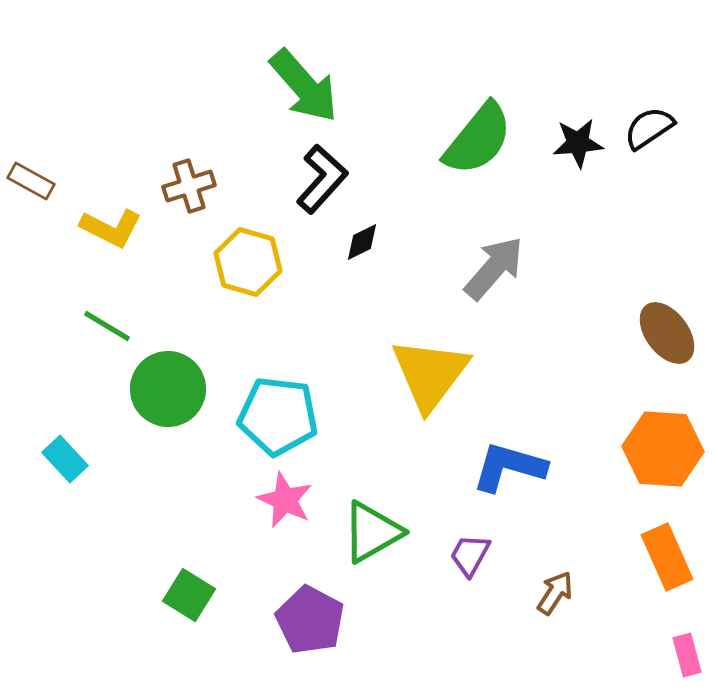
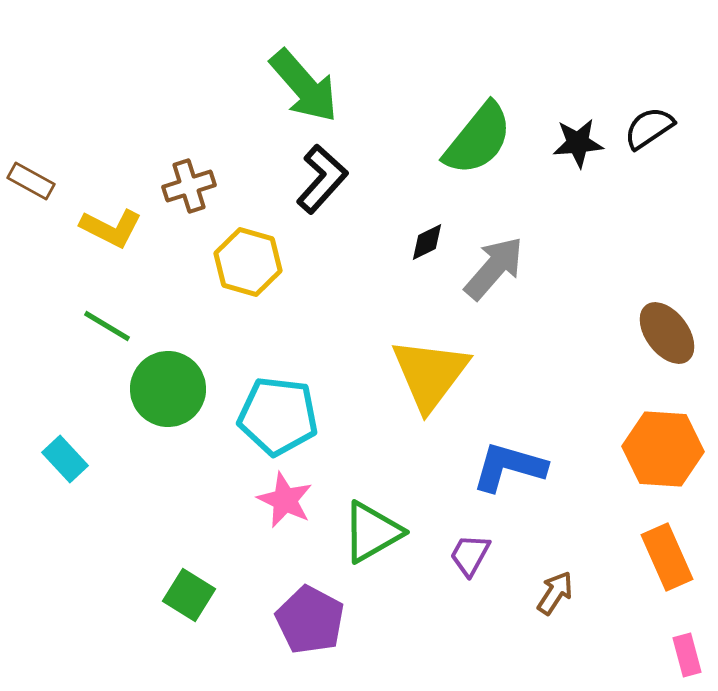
black diamond: moved 65 px right
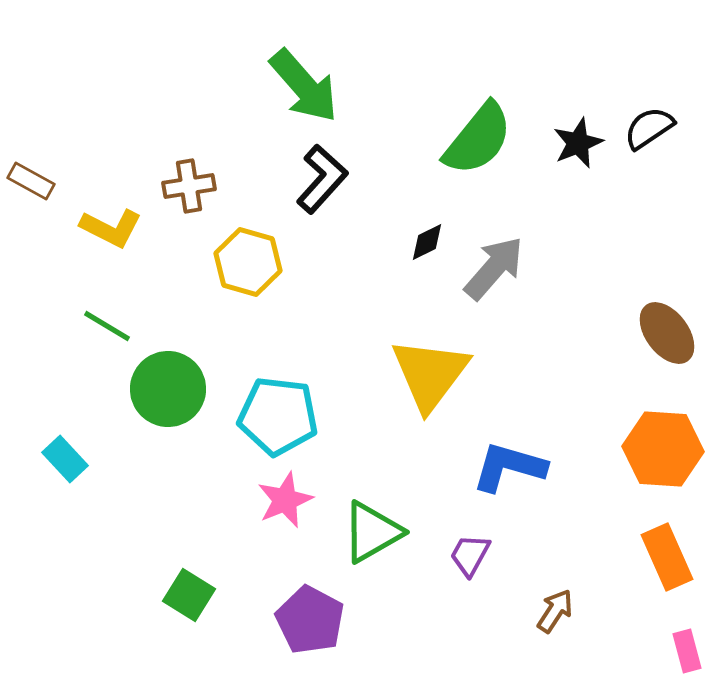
black star: rotated 18 degrees counterclockwise
brown cross: rotated 9 degrees clockwise
pink star: rotated 24 degrees clockwise
brown arrow: moved 18 px down
pink rectangle: moved 4 px up
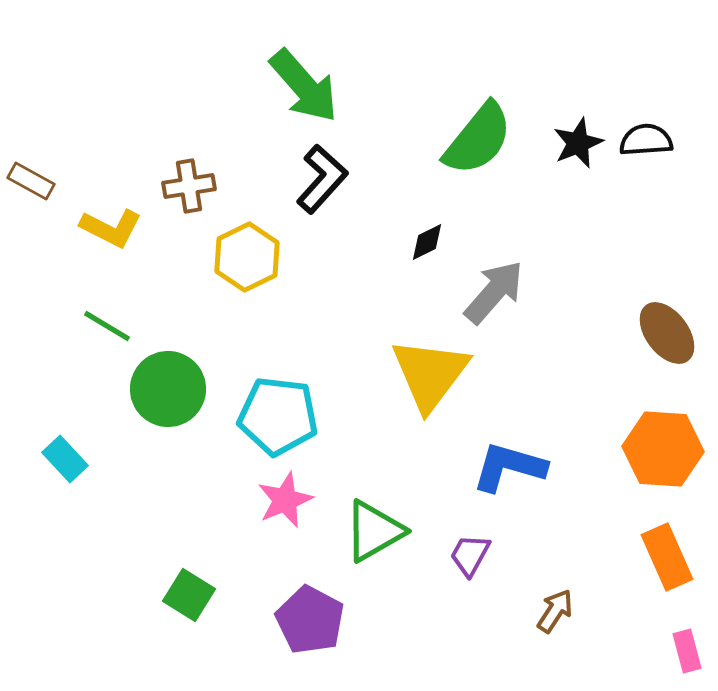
black semicircle: moved 3 px left, 12 px down; rotated 30 degrees clockwise
yellow hexagon: moved 1 px left, 5 px up; rotated 18 degrees clockwise
gray arrow: moved 24 px down
green triangle: moved 2 px right, 1 px up
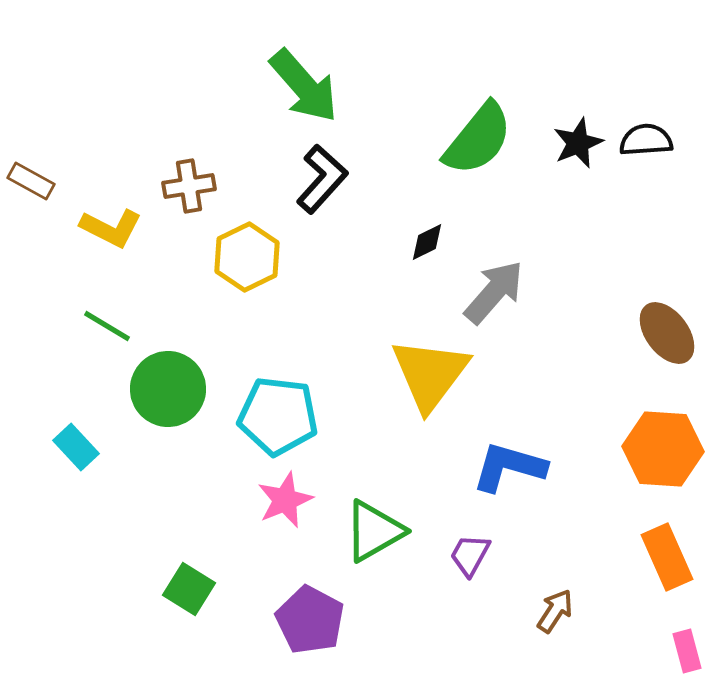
cyan rectangle: moved 11 px right, 12 px up
green square: moved 6 px up
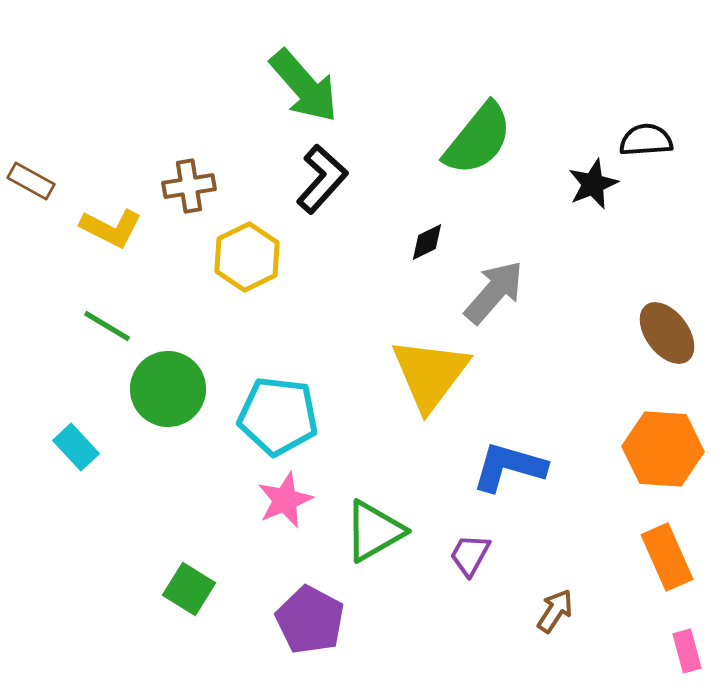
black star: moved 15 px right, 41 px down
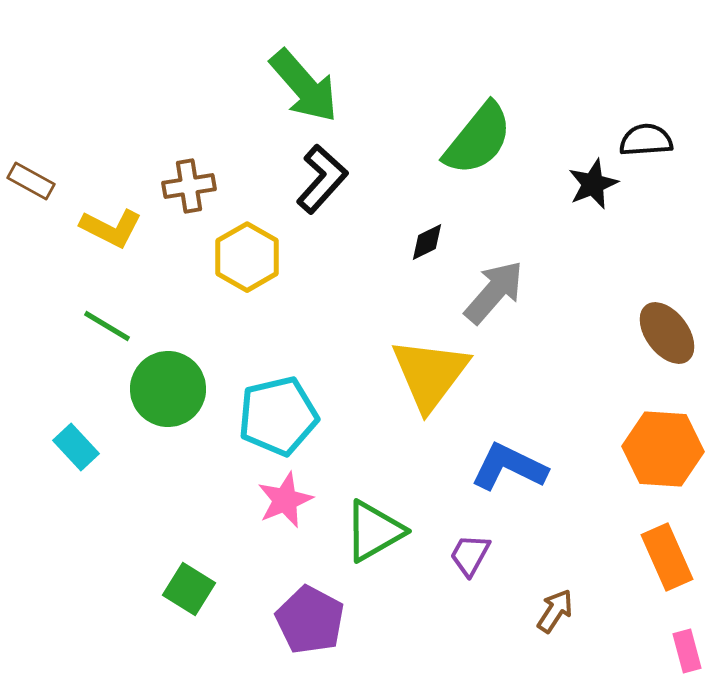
yellow hexagon: rotated 4 degrees counterclockwise
cyan pentagon: rotated 20 degrees counterclockwise
blue L-shape: rotated 10 degrees clockwise
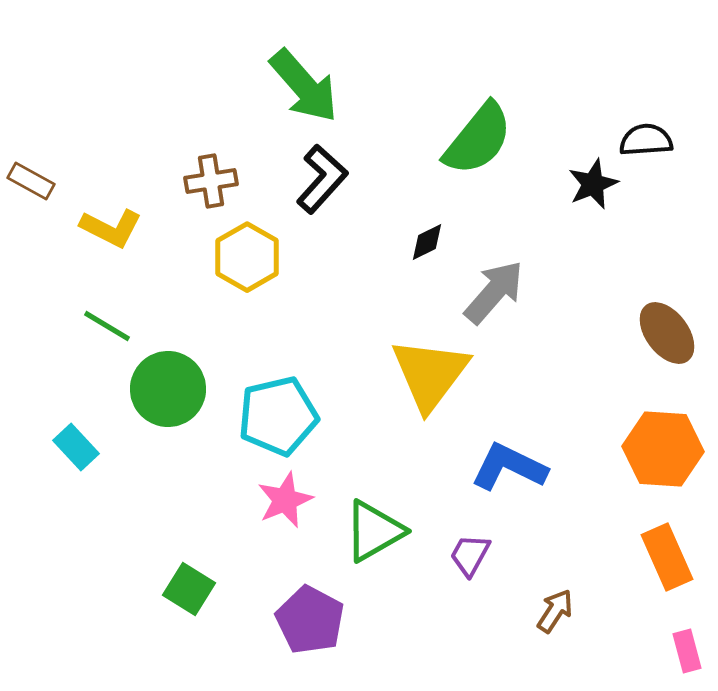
brown cross: moved 22 px right, 5 px up
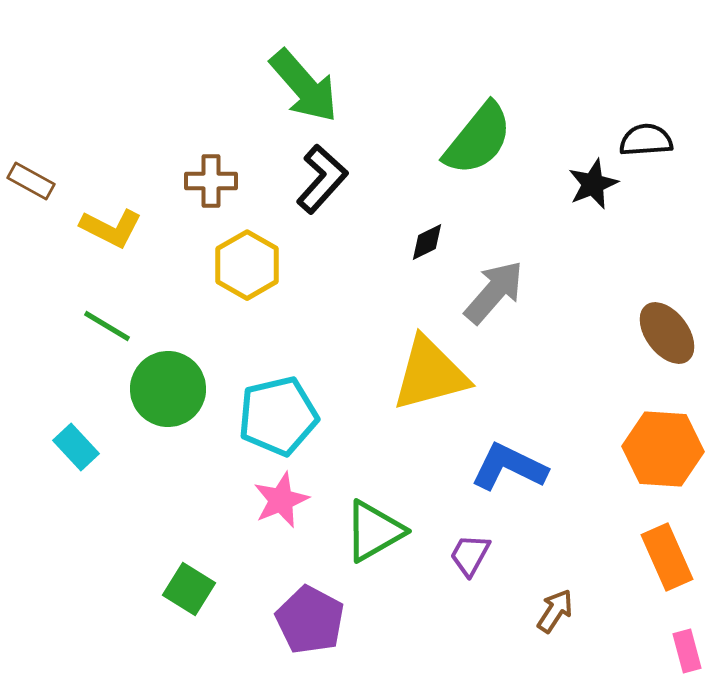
brown cross: rotated 9 degrees clockwise
yellow hexagon: moved 8 px down
yellow triangle: rotated 38 degrees clockwise
pink star: moved 4 px left
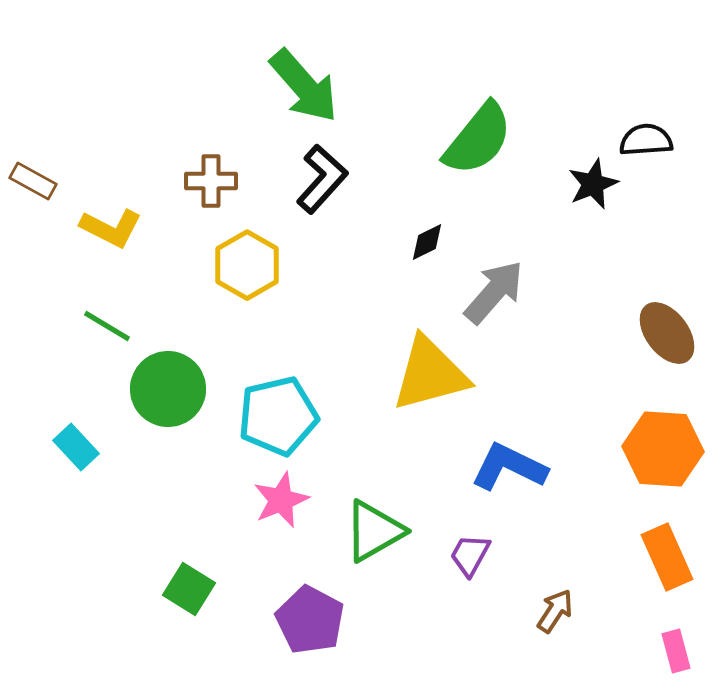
brown rectangle: moved 2 px right
pink rectangle: moved 11 px left
